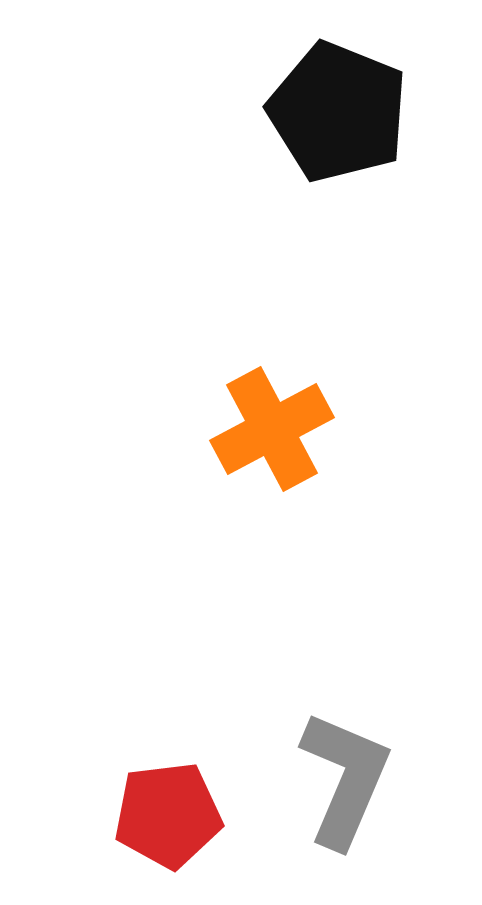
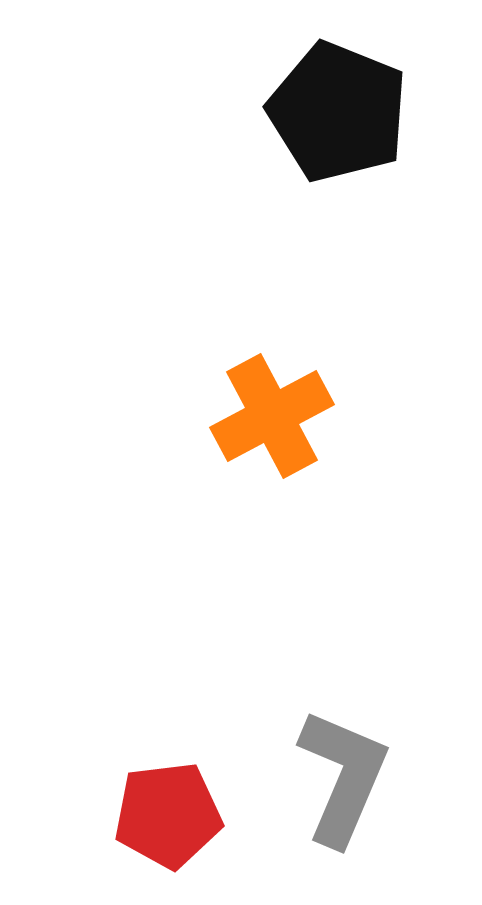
orange cross: moved 13 px up
gray L-shape: moved 2 px left, 2 px up
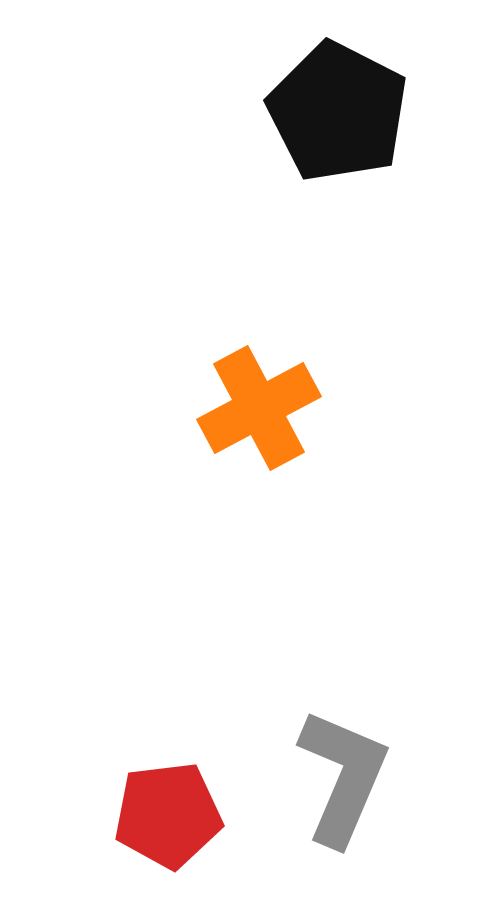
black pentagon: rotated 5 degrees clockwise
orange cross: moved 13 px left, 8 px up
